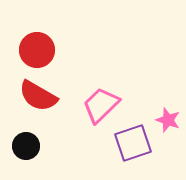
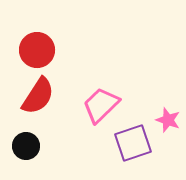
red semicircle: rotated 87 degrees counterclockwise
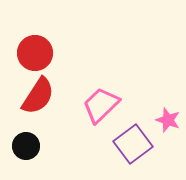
red circle: moved 2 px left, 3 px down
purple square: moved 1 px down; rotated 18 degrees counterclockwise
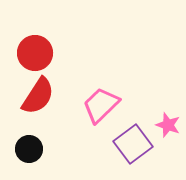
pink star: moved 5 px down
black circle: moved 3 px right, 3 px down
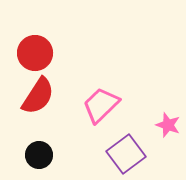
purple square: moved 7 px left, 10 px down
black circle: moved 10 px right, 6 px down
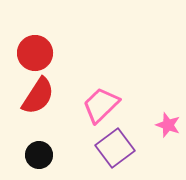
purple square: moved 11 px left, 6 px up
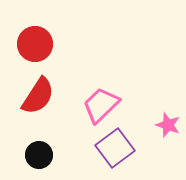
red circle: moved 9 px up
